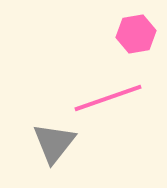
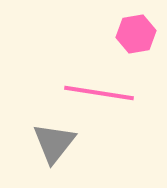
pink line: moved 9 px left, 5 px up; rotated 28 degrees clockwise
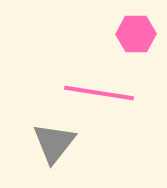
pink hexagon: rotated 9 degrees clockwise
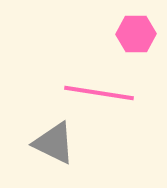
gray triangle: rotated 42 degrees counterclockwise
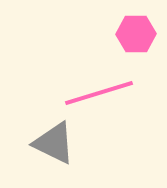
pink line: rotated 26 degrees counterclockwise
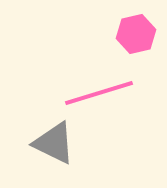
pink hexagon: rotated 12 degrees counterclockwise
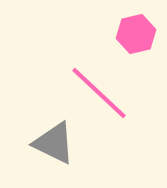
pink line: rotated 60 degrees clockwise
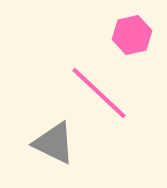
pink hexagon: moved 4 px left, 1 px down
